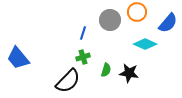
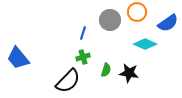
blue semicircle: rotated 15 degrees clockwise
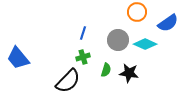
gray circle: moved 8 px right, 20 px down
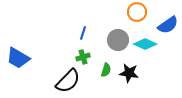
blue semicircle: moved 2 px down
blue trapezoid: rotated 20 degrees counterclockwise
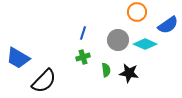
green semicircle: rotated 24 degrees counterclockwise
black semicircle: moved 24 px left
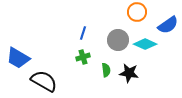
black semicircle: rotated 104 degrees counterclockwise
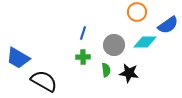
gray circle: moved 4 px left, 5 px down
cyan diamond: moved 2 px up; rotated 25 degrees counterclockwise
green cross: rotated 16 degrees clockwise
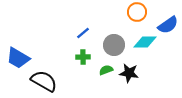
blue line: rotated 32 degrees clockwise
green semicircle: rotated 104 degrees counterclockwise
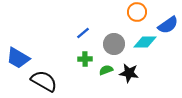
gray circle: moved 1 px up
green cross: moved 2 px right, 2 px down
